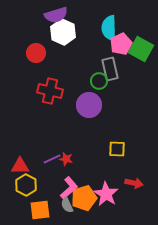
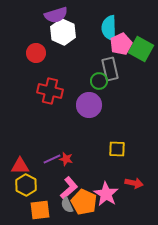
orange pentagon: moved 4 px down; rotated 30 degrees counterclockwise
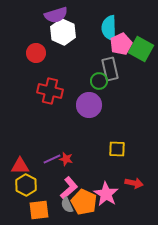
orange square: moved 1 px left
